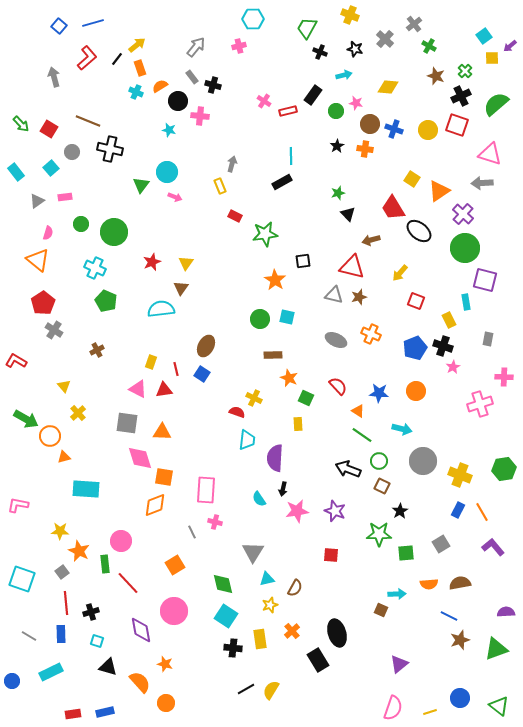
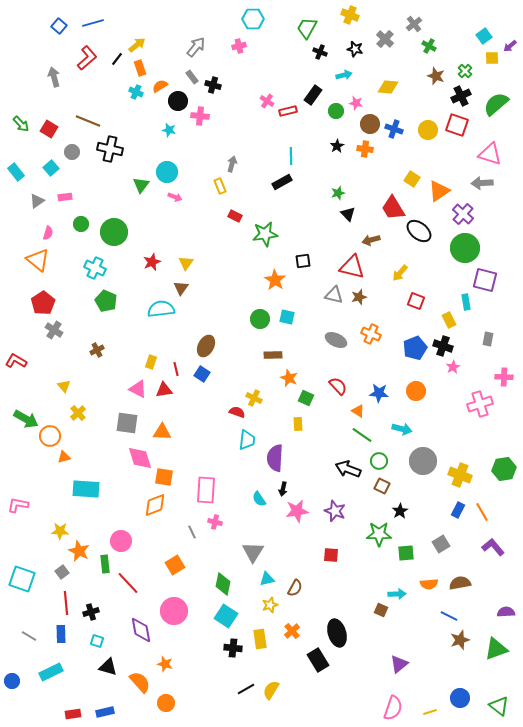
pink cross at (264, 101): moved 3 px right
green diamond at (223, 584): rotated 25 degrees clockwise
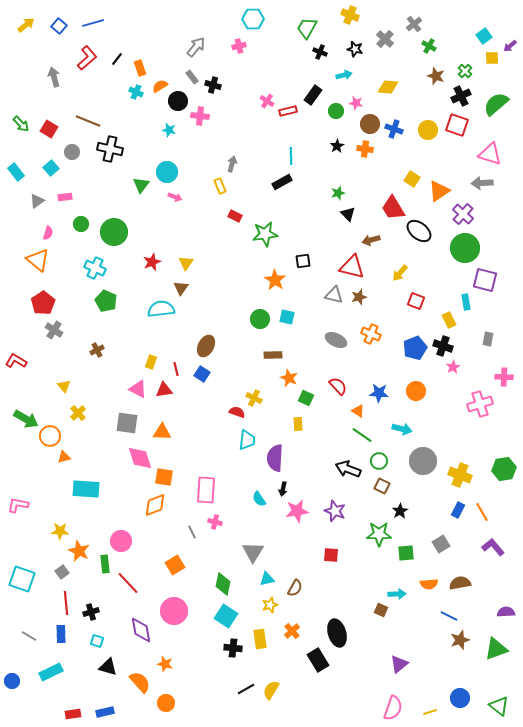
yellow arrow at (137, 45): moved 111 px left, 20 px up
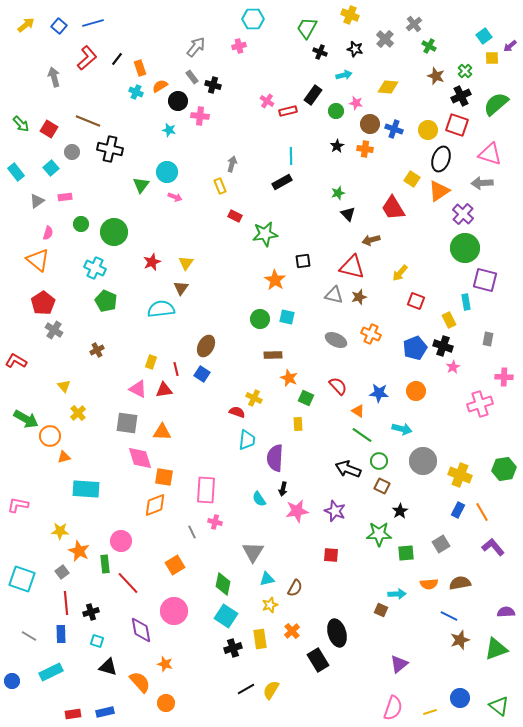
black ellipse at (419, 231): moved 22 px right, 72 px up; rotated 70 degrees clockwise
black cross at (233, 648): rotated 24 degrees counterclockwise
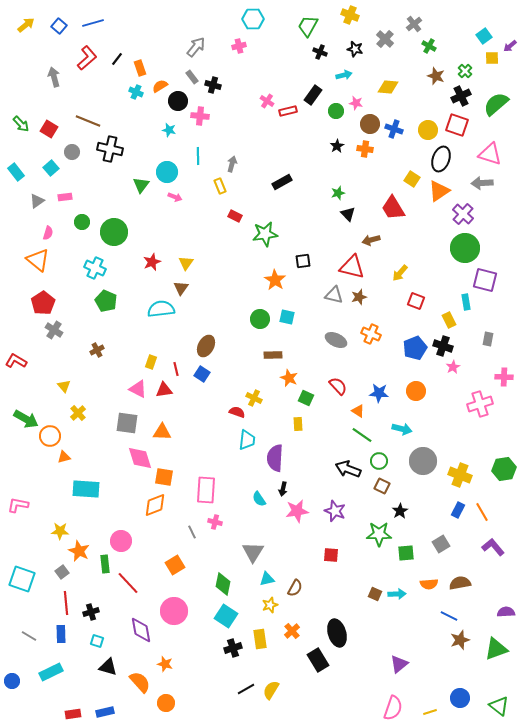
green trapezoid at (307, 28): moved 1 px right, 2 px up
cyan line at (291, 156): moved 93 px left
green circle at (81, 224): moved 1 px right, 2 px up
brown square at (381, 610): moved 6 px left, 16 px up
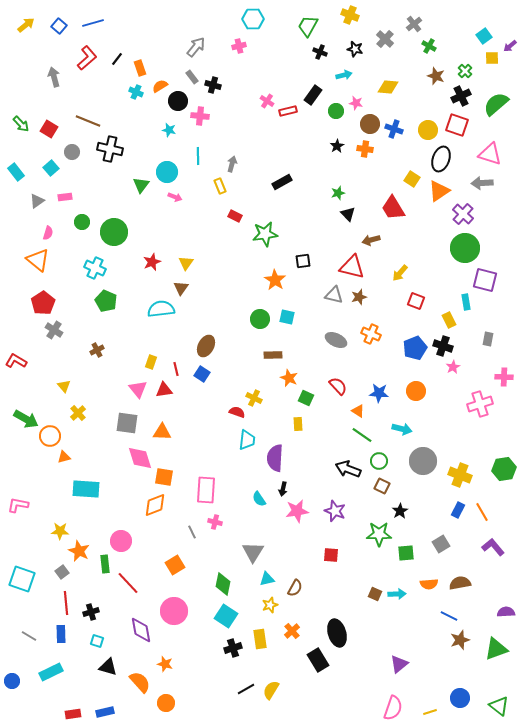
pink triangle at (138, 389): rotated 24 degrees clockwise
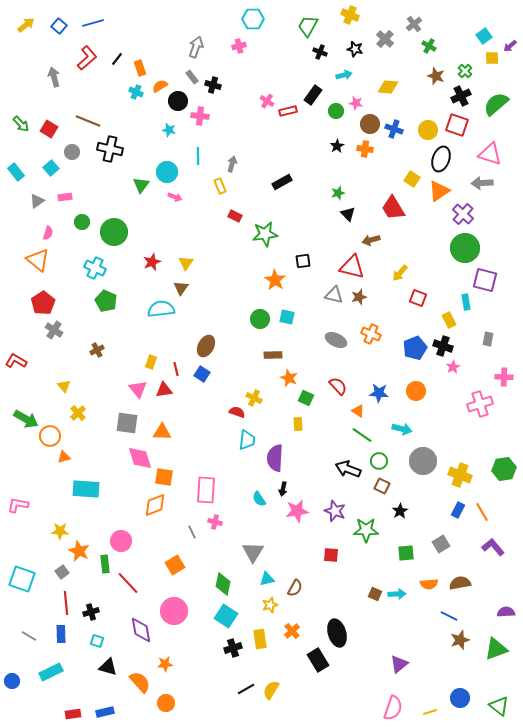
gray arrow at (196, 47): rotated 20 degrees counterclockwise
red square at (416, 301): moved 2 px right, 3 px up
green star at (379, 534): moved 13 px left, 4 px up
orange star at (165, 664): rotated 21 degrees counterclockwise
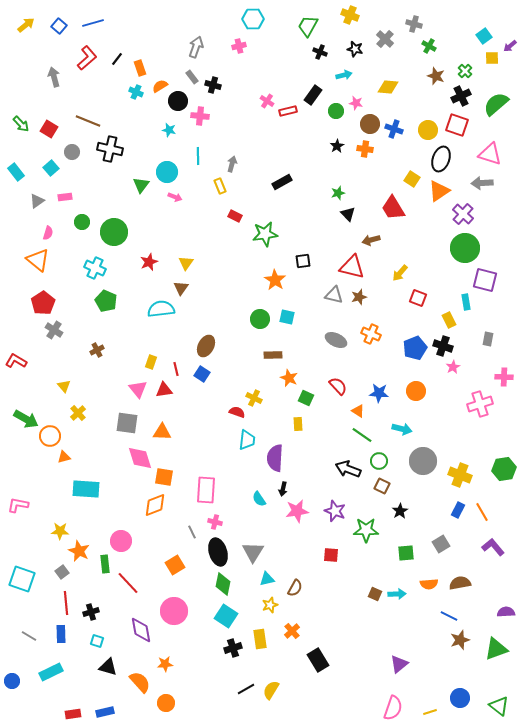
gray cross at (414, 24): rotated 35 degrees counterclockwise
red star at (152, 262): moved 3 px left
black ellipse at (337, 633): moved 119 px left, 81 px up
